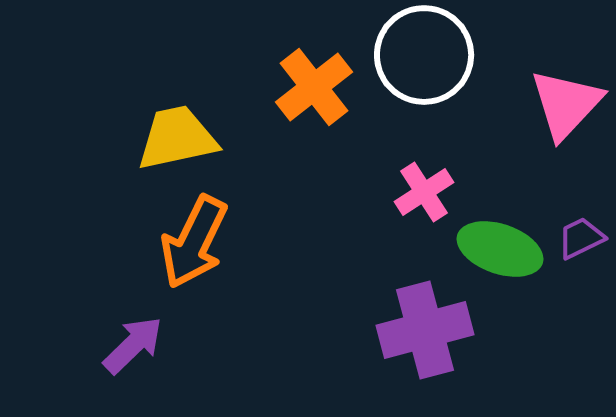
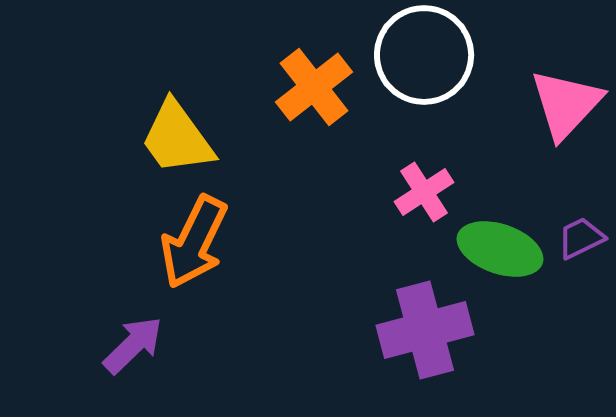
yellow trapezoid: rotated 114 degrees counterclockwise
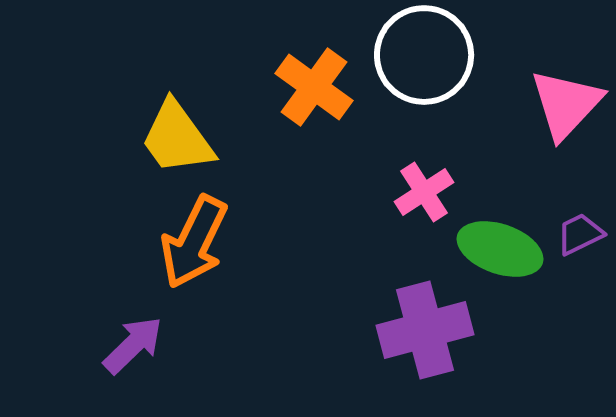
orange cross: rotated 16 degrees counterclockwise
purple trapezoid: moved 1 px left, 4 px up
